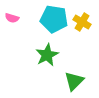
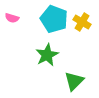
cyan pentagon: rotated 12 degrees clockwise
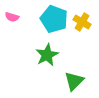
pink semicircle: moved 1 px up
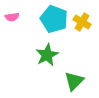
pink semicircle: rotated 24 degrees counterclockwise
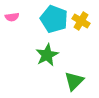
yellow cross: moved 1 px left, 1 px up
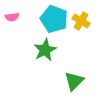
green star: moved 2 px left, 5 px up
